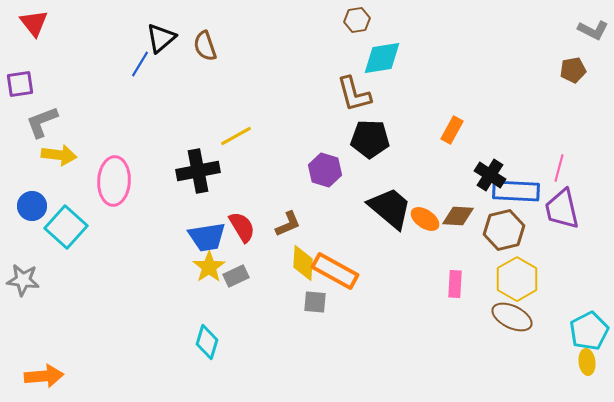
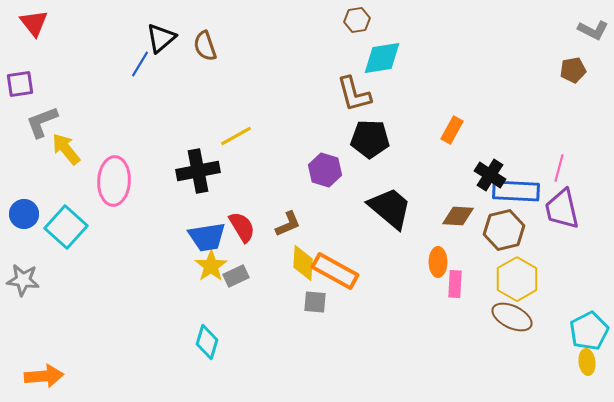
yellow arrow at (59, 155): moved 7 px right, 6 px up; rotated 136 degrees counterclockwise
blue circle at (32, 206): moved 8 px left, 8 px down
orange ellipse at (425, 219): moved 13 px right, 43 px down; rotated 56 degrees clockwise
yellow star at (209, 267): moved 2 px right, 1 px up
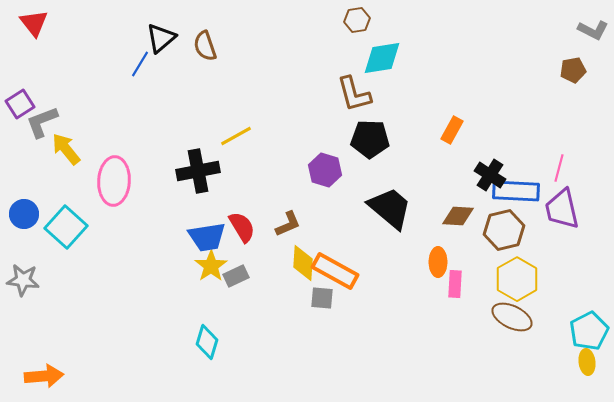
purple square at (20, 84): moved 20 px down; rotated 24 degrees counterclockwise
gray square at (315, 302): moved 7 px right, 4 px up
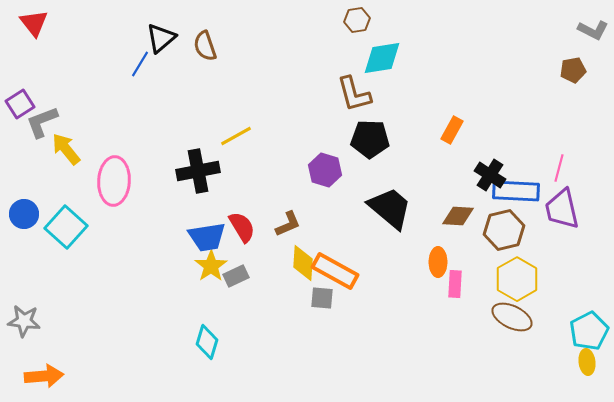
gray star at (23, 280): moved 1 px right, 41 px down
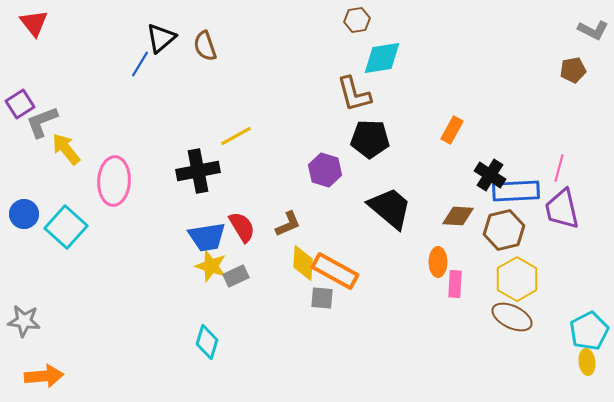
blue rectangle at (516, 191): rotated 6 degrees counterclockwise
yellow star at (211, 266): rotated 20 degrees counterclockwise
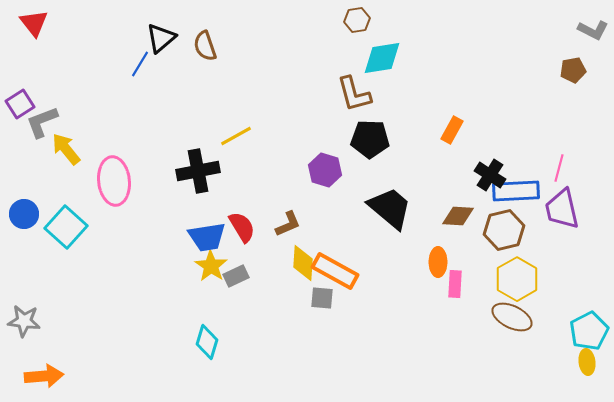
pink ellipse at (114, 181): rotated 9 degrees counterclockwise
yellow star at (211, 266): rotated 16 degrees clockwise
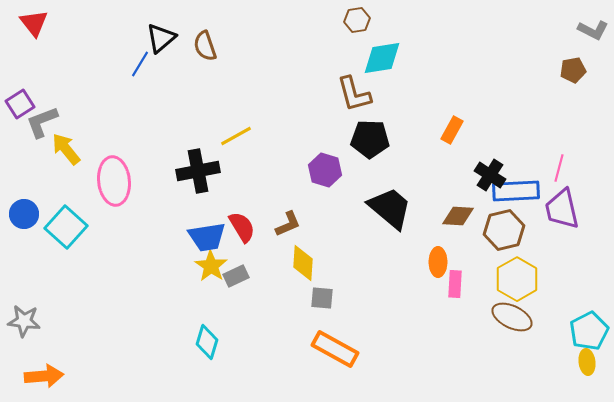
orange rectangle at (335, 271): moved 78 px down
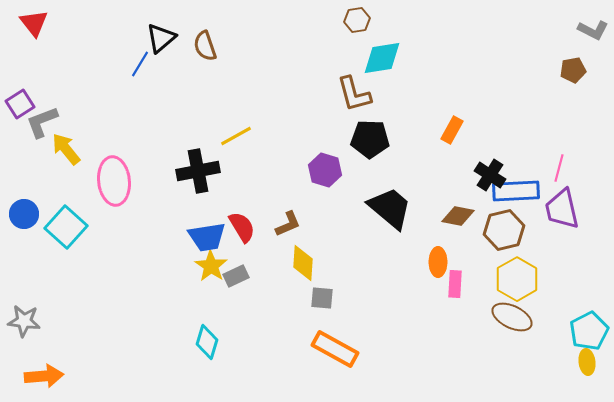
brown diamond at (458, 216): rotated 8 degrees clockwise
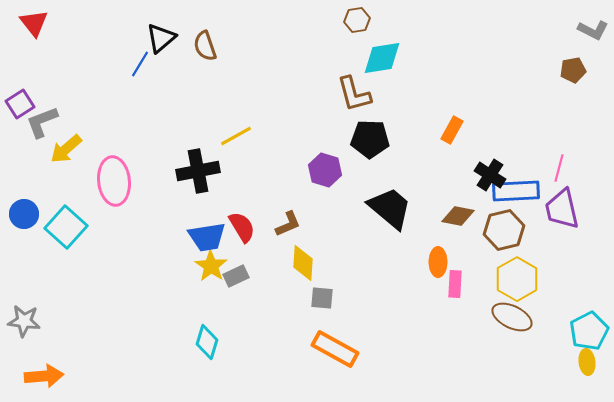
yellow arrow at (66, 149): rotated 92 degrees counterclockwise
